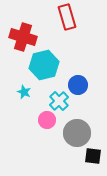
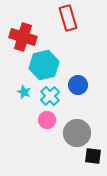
red rectangle: moved 1 px right, 1 px down
cyan cross: moved 9 px left, 5 px up
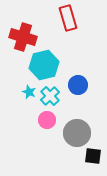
cyan star: moved 5 px right
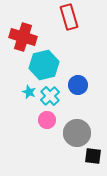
red rectangle: moved 1 px right, 1 px up
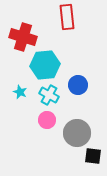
red rectangle: moved 2 px left; rotated 10 degrees clockwise
cyan hexagon: moved 1 px right; rotated 8 degrees clockwise
cyan star: moved 9 px left
cyan cross: moved 1 px left, 1 px up; rotated 18 degrees counterclockwise
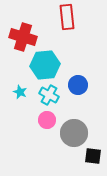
gray circle: moved 3 px left
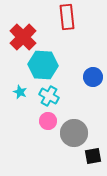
red cross: rotated 28 degrees clockwise
cyan hexagon: moved 2 px left; rotated 8 degrees clockwise
blue circle: moved 15 px right, 8 px up
cyan cross: moved 1 px down
pink circle: moved 1 px right, 1 px down
black square: rotated 18 degrees counterclockwise
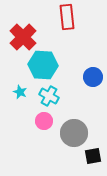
pink circle: moved 4 px left
